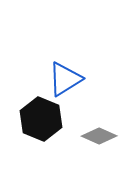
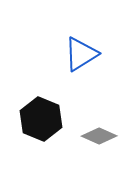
blue triangle: moved 16 px right, 25 px up
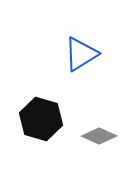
black hexagon: rotated 6 degrees counterclockwise
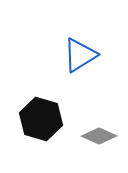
blue triangle: moved 1 px left, 1 px down
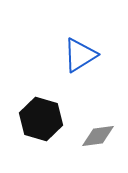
gray diamond: moved 1 px left; rotated 32 degrees counterclockwise
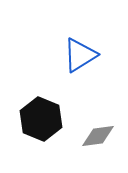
black hexagon: rotated 6 degrees clockwise
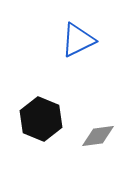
blue triangle: moved 2 px left, 15 px up; rotated 6 degrees clockwise
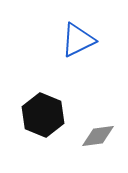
black hexagon: moved 2 px right, 4 px up
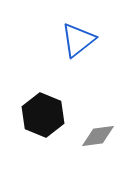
blue triangle: rotated 12 degrees counterclockwise
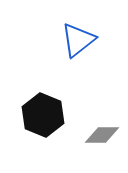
gray diamond: moved 4 px right, 1 px up; rotated 8 degrees clockwise
